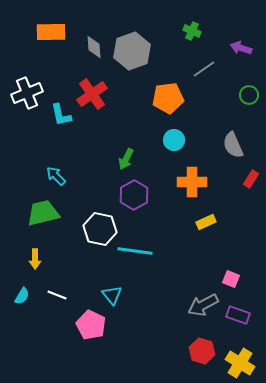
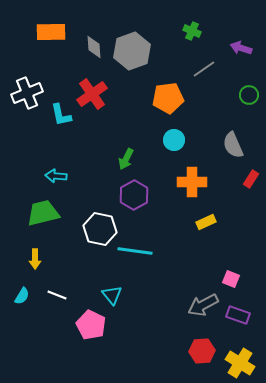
cyan arrow: rotated 40 degrees counterclockwise
red hexagon: rotated 20 degrees counterclockwise
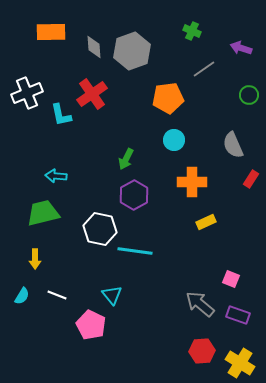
gray arrow: moved 3 px left, 1 px up; rotated 68 degrees clockwise
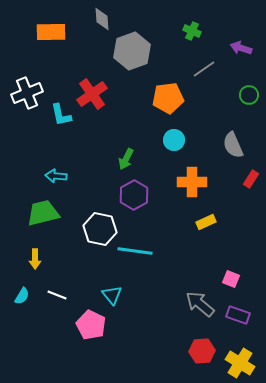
gray diamond: moved 8 px right, 28 px up
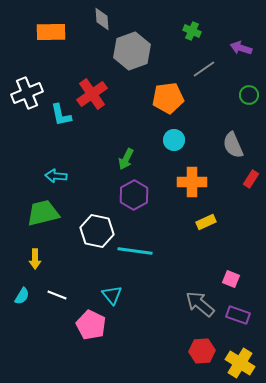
white hexagon: moved 3 px left, 2 px down
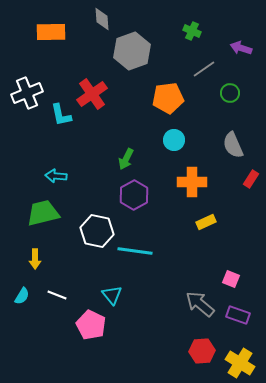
green circle: moved 19 px left, 2 px up
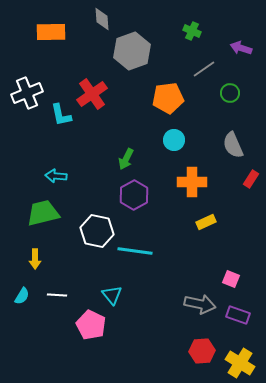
white line: rotated 18 degrees counterclockwise
gray arrow: rotated 152 degrees clockwise
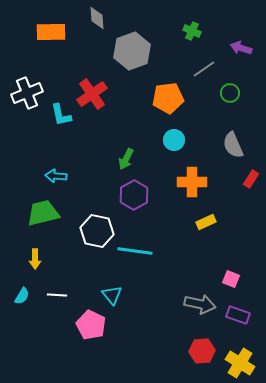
gray diamond: moved 5 px left, 1 px up
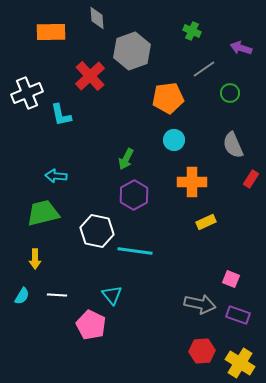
red cross: moved 2 px left, 18 px up; rotated 8 degrees counterclockwise
